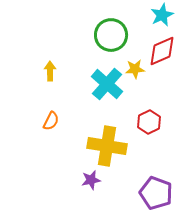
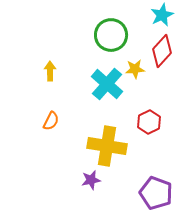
red diamond: rotated 24 degrees counterclockwise
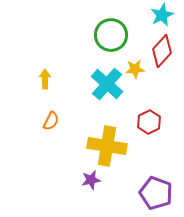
yellow arrow: moved 5 px left, 8 px down
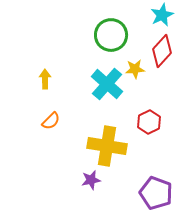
orange semicircle: rotated 18 degrees clockwise
